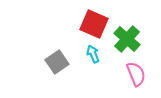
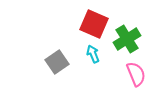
green cross: rotated 16 degrees clockwise
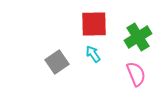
red square: rotated 24 degrees counterclockwise
green cross: moved 11 px right, 2 px up
cyan arrow: rotated 12 degrees counterclockwise
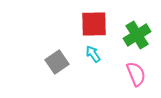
green cross: moved 1 px left, 2 px up
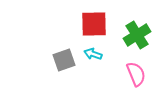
cyan arrow: rotated 36 degrees counterclockwise
gray square: moved 7 px right, 2 px up; rotated 15 degrees clockwise
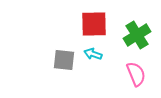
gray square: rotated 25 degrees clockwise
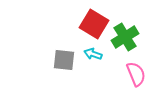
red square: rotated 32 degrees clockwise
green cross: moved 12 px left, 2 px down
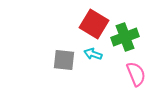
green cross: rotated 12 degrees clockwise
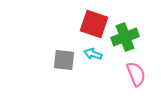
red square: rotated 12 degrees counterclockwise
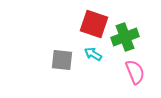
cyan arrow: rotated 12 degrees clockwise
gray square: moved 2 px left
pink semicircle: moved 1 px left, 2 px up
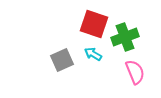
gray square: rotated 30 degrees counterclockwise
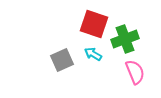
green cross: moved 2 px down
